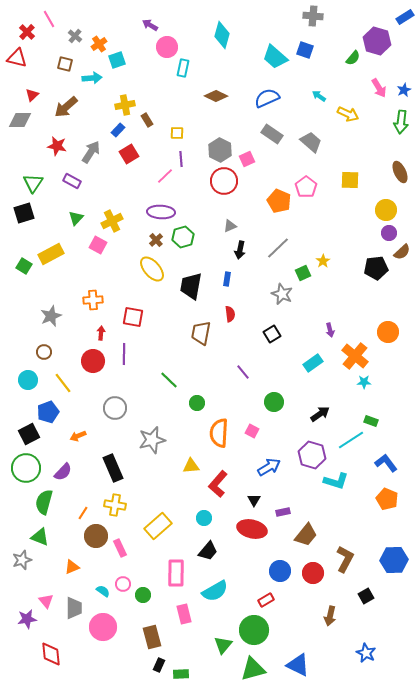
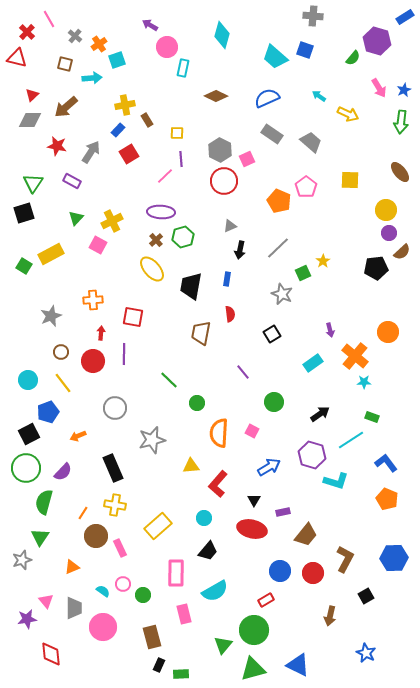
gray diamond at (20, 120): moved 10 px right
brown ellipse at (400, 172): rotated 15 degrees counterclockwise
brown circle at (44, 352): moved 17 px right
green rectangle at (371, 421): moved 1 px right, 4 px up
green triangle at (40, 537): rotated 42 degrees clockwise
blue hexagon at (394, 560): moved 2 px up
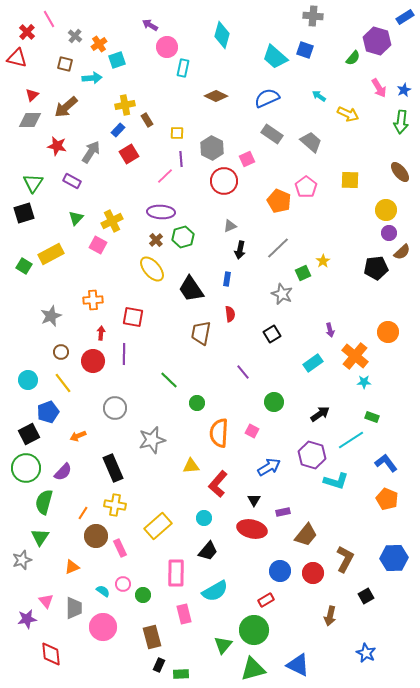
gray hexagon at (220, 150): moved 8 px left, 2 px up
black trapezoid at (191, 286): moved 3 px down; rotated 44 degrees counterclockwise
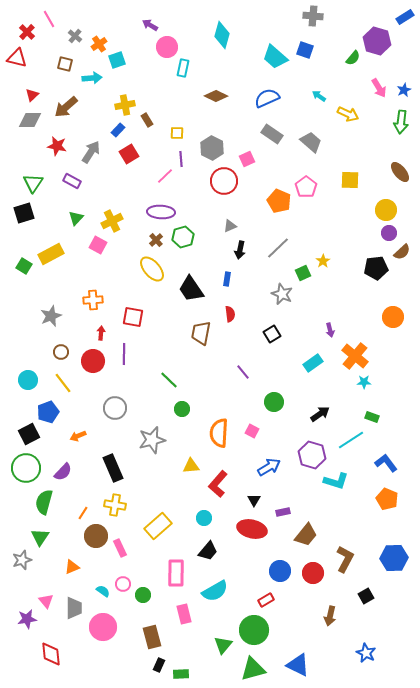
orange circle at (388, 332): moved 5 px right, 15 px up
green circle at (197, 403): moved 15 px left, 6 px down
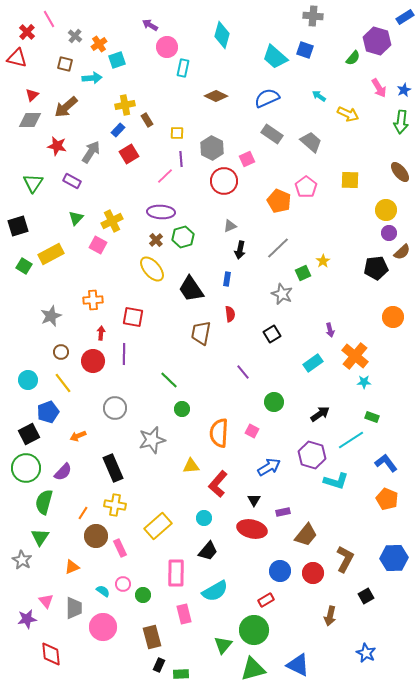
black square at (24, 213): moved 6 px left, 13 px down
gray star at (22, 560): rotated 24 degrees counterclockwise
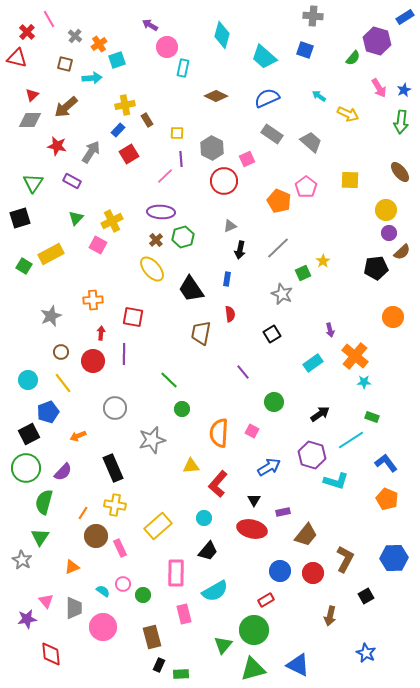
cyan trapezoid at (275, 57): moved 11 px left
black square at (18, 226): moved 2 px right, 8 px up
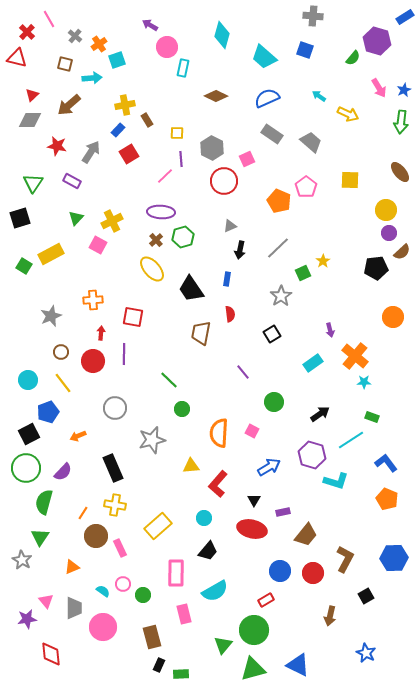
brown arrow at (66, 107): moved 3 px right, 2 px up
gray star at (282, 294): moved 1 px left, 2 px down; rotated 15 degrees clockwise
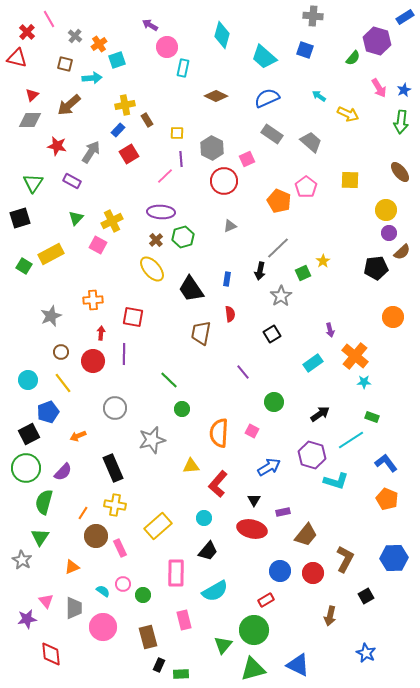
black arrow at (240, 250): moved 20 px right, 21 px down
pink rectangle at (184, 614): moved 6 px down
brown rectangle at (152, 637): moved 4 px left
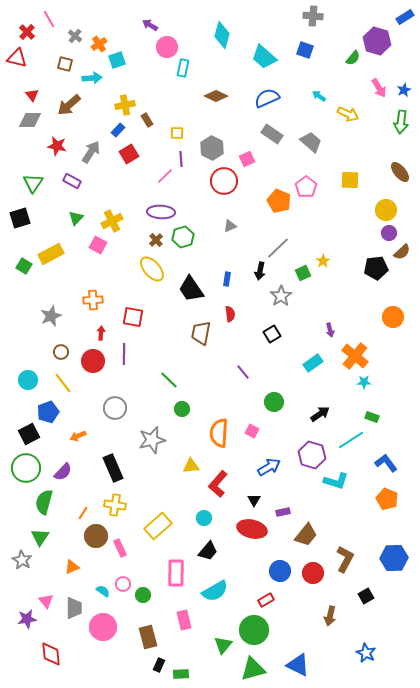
red triangle at (32, 95): rotated 24 degrees counterclockwise
